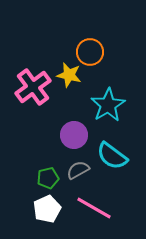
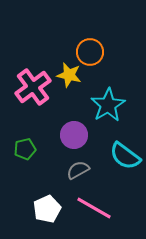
cyan semicircle: moved 13 px right
green pentagon: moved 23 px left, 29 px up
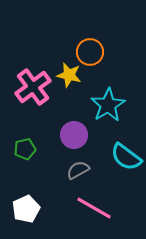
cyan semicircle: moved 1 px right, 1 px down
white pentagon: moved 21 px left
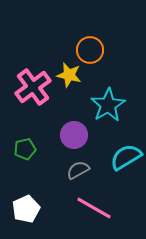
orange circle: moved 2 px up
cyan semicircle: rotated 112 degrees clockwise
